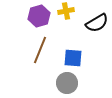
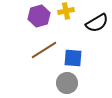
brown line: moved 4 px right; rotated 36 degrees clockwise
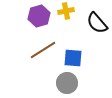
black semicircle: rotated 80 degrees clockwise
brown line: moved 1 px left
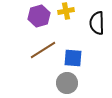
black semicircle: rotated 40 degrees clockwise
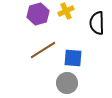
yellow cross: rotated 14 degrees counterclockwise
purple hexagon: moved 1 px left, 2 px up
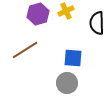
brown line: moved 18 px left
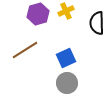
blue square: moved 7 px left; rotated 30 degrees counterclockwise
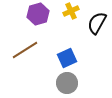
yellow cross: moved 5 px right
black semicircle: rotated 30 degrees clockwise
blue square: moved 1 px right
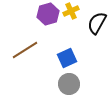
purple hexagon: moved 10 px right
gray circle: moved 2 px right, 1 px down
